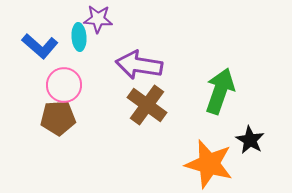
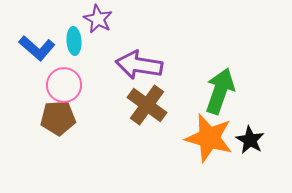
purple star: rotated 24 degrees clockwise
cyan ellipse: moved 5 px left, 4 px down
blue L-shape: moved 3 px left, 2 px down
orange star: moved 26 px up
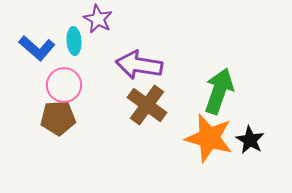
green arrow: moved 1 px left
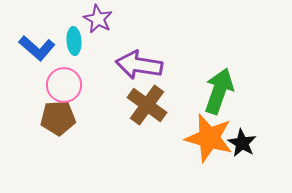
black star: moved 8 px left, 3 px down
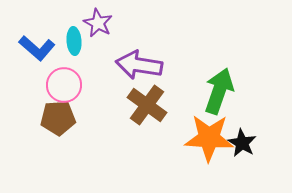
purple star: moved 4 px down
orange star: rotated 12 degrees counterclockwise
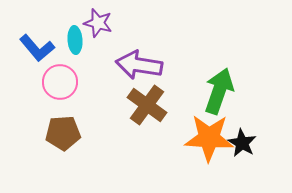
purple star: rotated 12 degrees counterclockwise
cyan ellipse: moved 1 px right, 1 px up
blue L-shape: rotated 9 degrees clockwise
pink circle: moved 4 px left, 3 px up
brown pentagon: moved 5 px right, 15 px down
